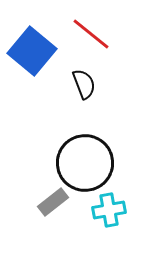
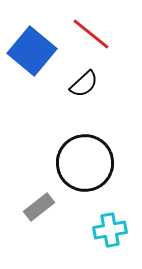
black semicircle: rotated 68 degrees clockwise
gray rectangle: moved 14 px left, 5 px down
cyan cross: moved 1 px right, 20 px down
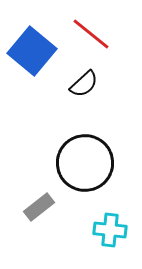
cyan cross: rotated 16 degrees clockwise
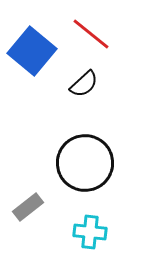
gray rectangle: moved 11 px left
cyan cross: moved 20 px left, 2 px down
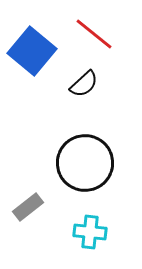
red line: moved 3 px right
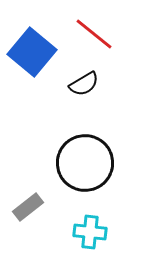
blue square: moved 1 px down
black semicircle: rotated 12 degrees clockwise
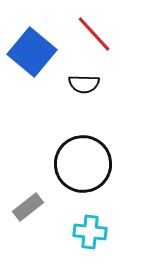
red line: rotated 9 degrees clockwise
black semicircle: rotated 32 degrees clockwise
black circle: moved 2 px left, 1 px down
